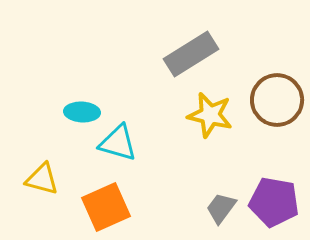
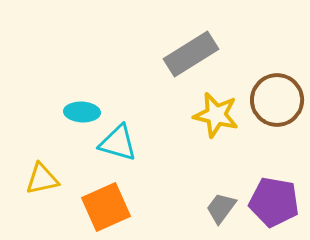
yellow star: moved 6 px right
yellow triangle: rotated 27 degrees counterclockwise
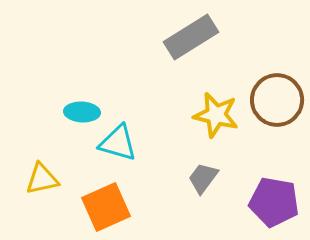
gray rectangle: moved 17 px up
gray trapezoid: moved 18 px left, 30 px up
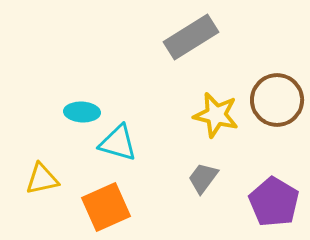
purple pentagon: rotated 21 degrees clockwise
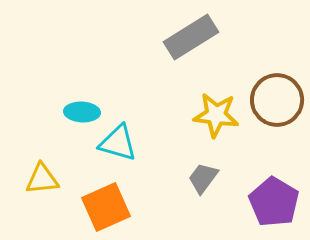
yellow star: rotated 6 degrees counterclockwise
yellow triangle: rotated 6 degrees clockwise
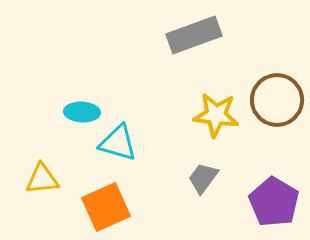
gray rectangle: moved 3 px right, 2 px up; rotated 12 degrees clockwise
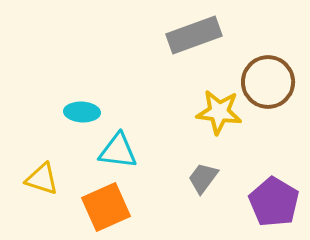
brown circle: moved 9 px left, 18 px up
yellow star: moved 3 px right, 3 px up
cyan triangle: moved 8 px down; rotated 9 degrees counterclockwise
yellow triangle: rotated 24 degrees clockwise
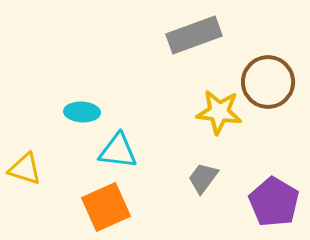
yellow triangle: moved 17 px left, 10 px up
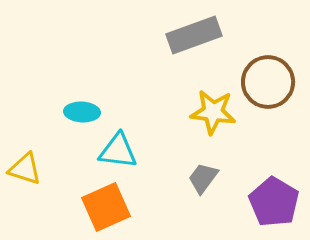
yellow star: moved 6 px left
